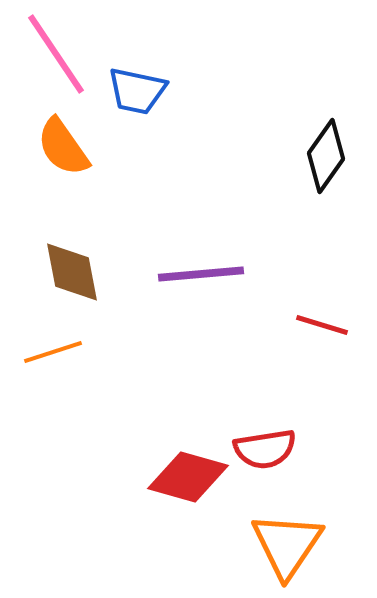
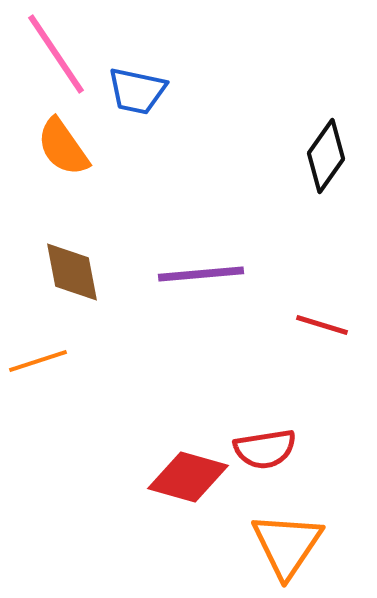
orange line: moved 15 px left, 9 px down
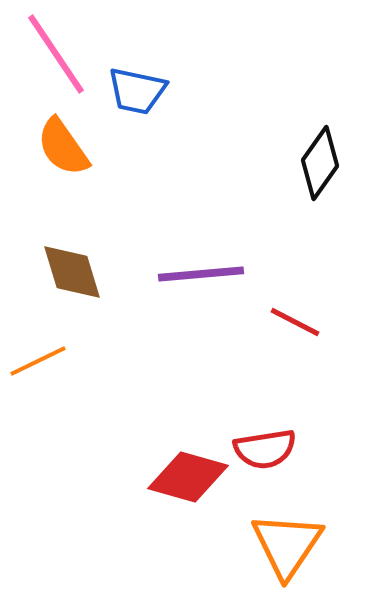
black diamond: moved 6 px left, 7 px down
brown diamond: rotated 6 degrees counterclockwise
red line: moved 27 px left, 3 px up; rotated 10 degrees clockwise
orange line: rotated 8 degrees counterclockwise
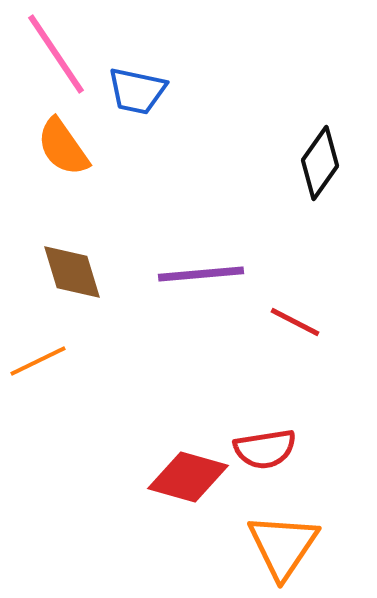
orange triangle: moved 4 px left, 1 px down
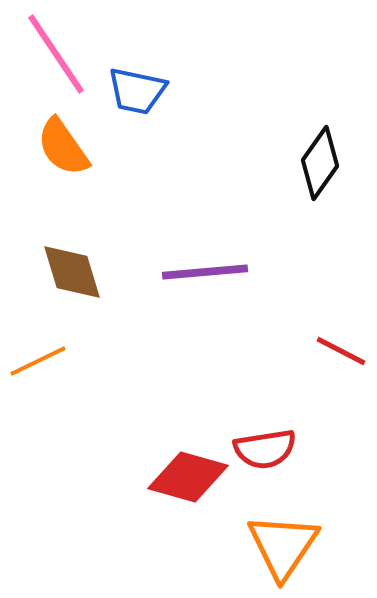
purple line: moved 4 px right, 2 px up
red line: moved 46 px right, 29 px down
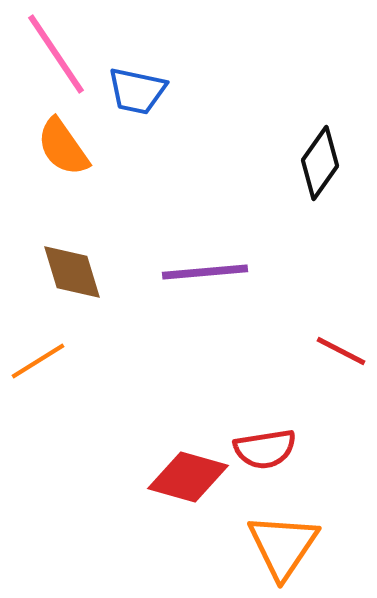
orange line: rotated 6 degrees counterclockwise
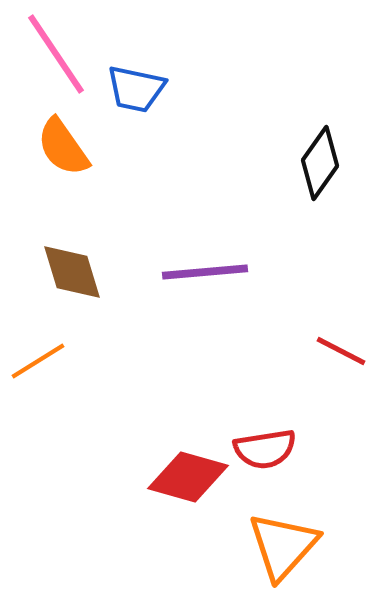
blue trapezoid: moved 1 px left, 2 px up
orange triangle: rotated 8 degrees clockwise
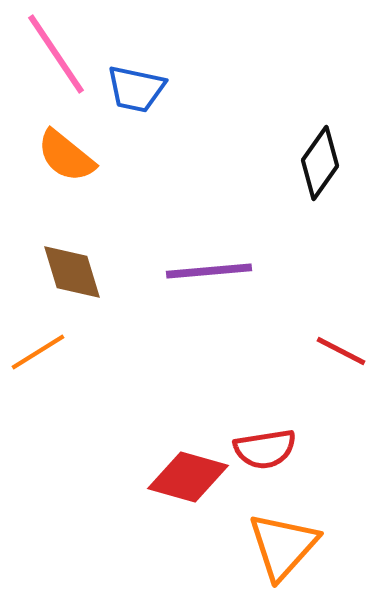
orange semicircle: moved 3 px right, 9 px down; rotated 16 degrees counterclockwise
purple line: moved 4 px right, 1 px up
orange line: moved 9 px up
